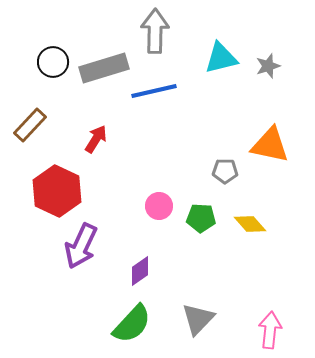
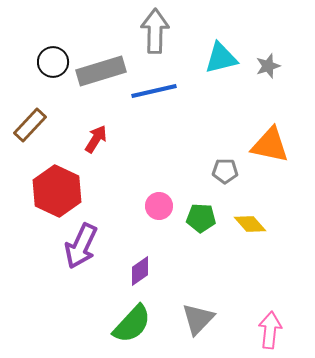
gray rectangle: moved 3 px left, 3 px down
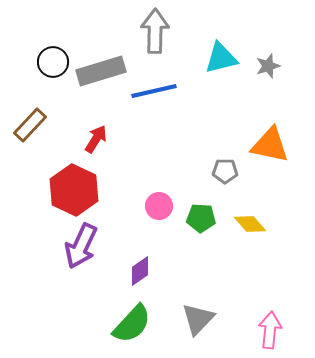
red hexagon: moved 17 px right, 1 px up
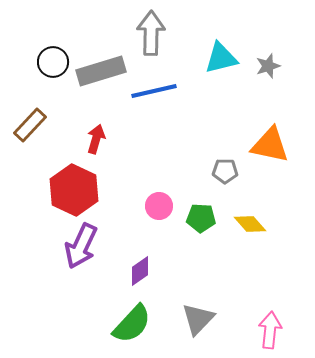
gray arrow: moved 4 px left, 2 px down
red arrow: rotated 16 degrees counterclockwise
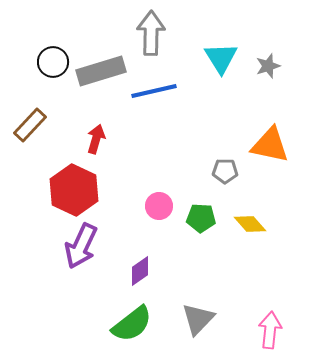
cyan triangle: rotated 48 degrees counterclockwise
green semicircle: rotated 9 degrees clockwise
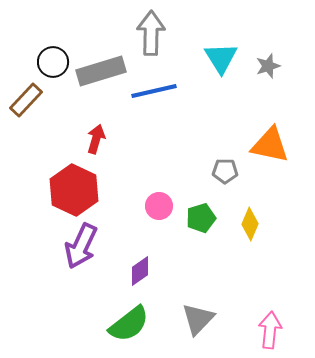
brown rectangle: moved 4 px left, 25 px up
green pentagon: rotated 20 degrees counterclockwise
yellow diamond: rotated 64 degrees clockwise
green semicircle: moved 3 px left
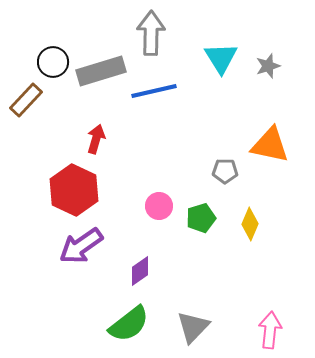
purple arrow: rotated 30 degrees clockwise
gray triangle: moved 5 px left, 8 px down
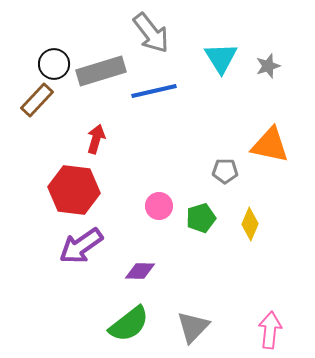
gray arrow: rotated 141 degrees clockwise
black circle: moved 1 px right, 2 px down
brown rectangle: moved 11 px right
red hexagon: rotated 18 degrees counterclockwise
purple diamond: rotated 36 degrees clockwise
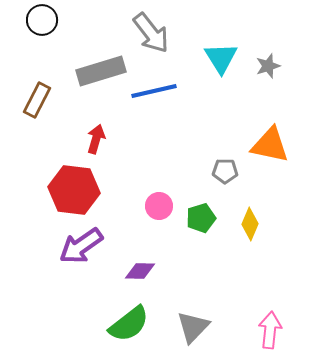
black circle: moved 12 px left, 44 px up
brown rectangle: rotated 16 degrees counterclockwise
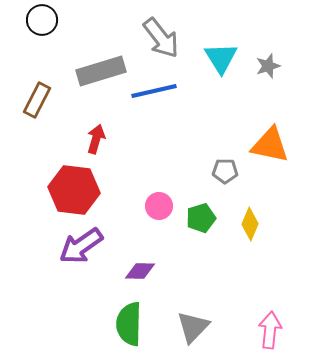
gray arrow: moved 10 px right, 5 px down
green semicircle: rotated 129 degrees clockwise
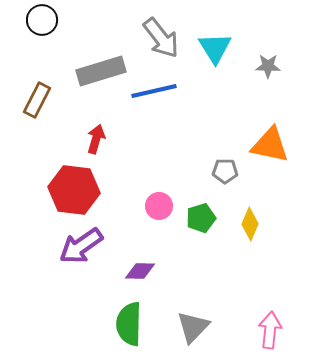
cyan triangle: moved 6 px left, 10 px up
gray star: rotated 20 degrees clockwise
